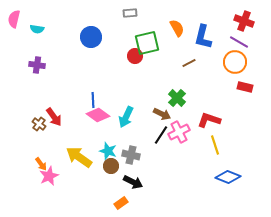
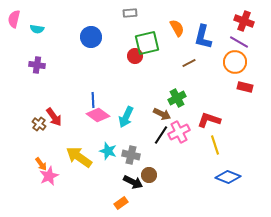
green cross: rotated 18 degrees clockwise
brown circle: moved 38 px right, 9 px down
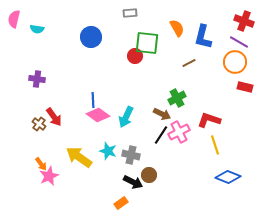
green square: rotated 20 degrees clockwise
purple cross: moved 14 px down
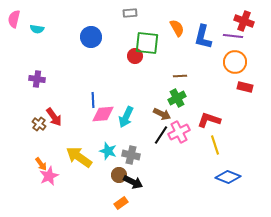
purple line: moved 6 px left, 6 px up; rotated 24 degrees counterclockwise
brown line: moved 9 px left, 13 px down; rotated 24 degrees clockwise
pink diamond: moved 5 px right, 1 px up; rotated 40 degrees counterclockwise
brown circle: moved 30 px left
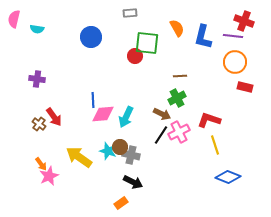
brown circle: moved 1 px right, 28 px up
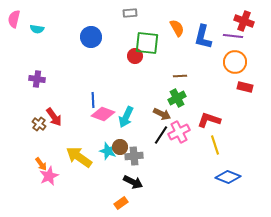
pink diamond: rotated 25 degrees clockwise
gray cross: moved 3 px right, 1 px down; rotated 18 degrees counterclockwise
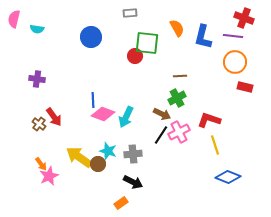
red cross: moved 3 px up
brown circle: moved 22 px left, 17 px down
gray cross: moved 1 px left, 2 px up
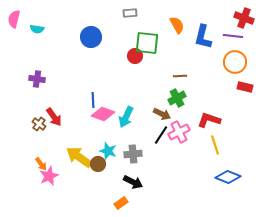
orange semicircle: moved 3 px up
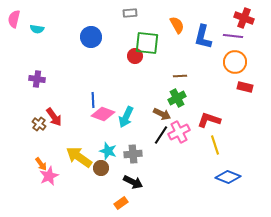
brown circle: moved 3 px right, 4 px down
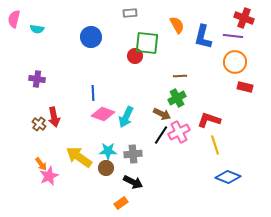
blue line: moved 7 px up
red arrow: rotated 24 degrees clockwise
cyan star: rotated 18 degrees counterclockwise
brown circle: moved 5 px right
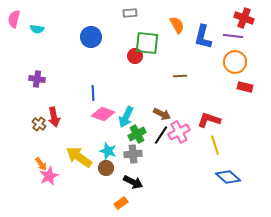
green cross: moved 40 px left, 36 px down
cyan star: rotated 18 degrees clockwise
blue diamond: rotated 20 degrees clockwise
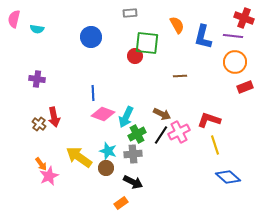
red rectangle: rotated 35 degrees counterclockwise
